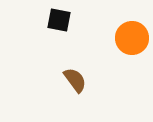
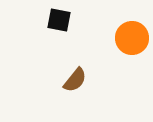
brown semicircle: rotated 76 degrees clockwise
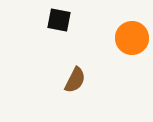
brown semicircle: rotated 12 degrees counterclockwise
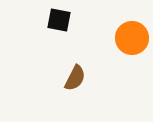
brown semicircle: moved 2 px up
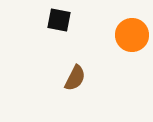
orange circle: moved 3 px up
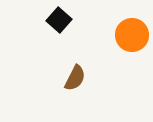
black square: rotated 30 degrees clockwise
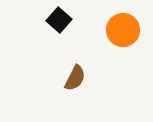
orange circle: moved 9 px left, 5 px up
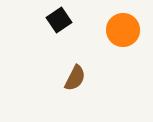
black square: rotated 15 degrees clockwise
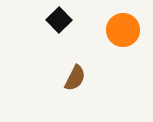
black square: rotated 10 degrees counterclockwise
